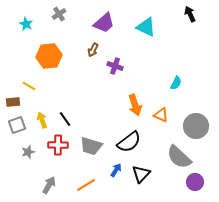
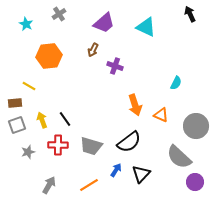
brown rectangle: moved 2 px right, 1 px down
orange line: moved 3 px right
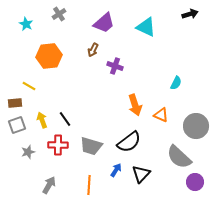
black arrow: rotated 98 degrees clockwise
orange line: rotated 54 degrees counterclockwise
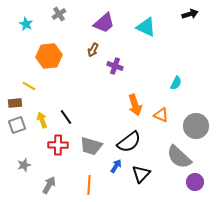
black line: moved 1 px right, 2 px up
gray star: moved 4 px left, 13 px down
blue arrow: moved 4 px up
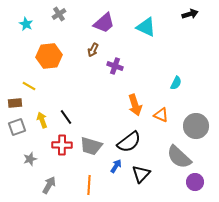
gray square: moved 2 px down
red cross: moved 4 px right
gray star: moved 6 px right, 6 px up
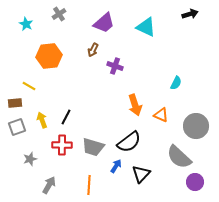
black line: rotated 63 degrees clockwise
gray trapezoid: moved 2 px right, 1 px down
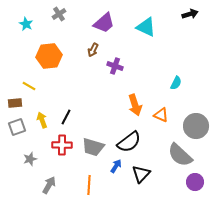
gray semicircle: moved 1 px right, 2 px up
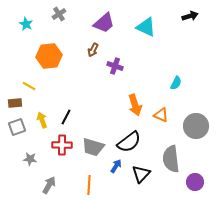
black arrow: moved 2 px down
gray semicircle: moved 9 px left, 4 px down; rotated 40 degrees clockwise
gray star: rotated 24 degrees clockwise
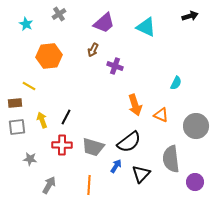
gray square: rotated 12 degrees clockwise
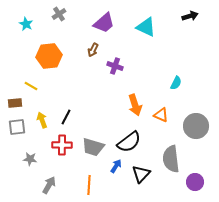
yellow line: moved 2 px right
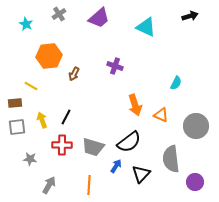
purple trapezoid: moved 5 px left, 5 px up
brown arrow: moved 19 px left, 24 px down
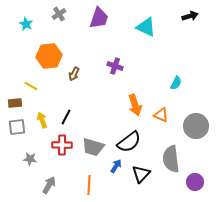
purple trapezoid: rotated 30 degrees counterclockwise
